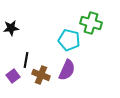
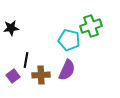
green cross: moved 3 px down; rotated 35 degrees counterclockwise
brown cross: rotated 24 degrees counterclockwise
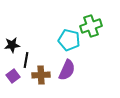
black star: moved 1 px right, 17 px down
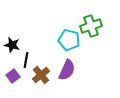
black star: rotated 21 degrees clockwise
brown cross: rotated 36 degrees counterclockwise
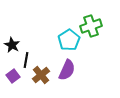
cyan pentagon: rotated 25 degrees clockwise
black star: rotated 14 degrees clockwise
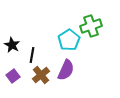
black line: moved 6 px right, 5 px up
purple semicircle: moved 1 px left
